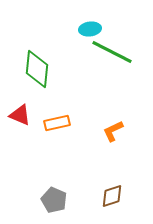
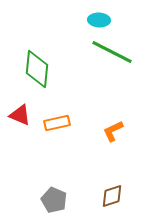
cyan ellipse: moved 9 px right, 9 px up; rotated 10 degrees clockwise
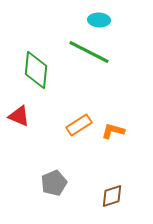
green line: moved 23 px left
green diamond: moved 1 px left, 1 px down
red triangle: moved 1 px left, 1 px down
orange rectangle: moved 22 px right, 2 px down; rotated 20 degrees counterclockwise
orange L-shape: rotated 40 degrees clockwise
gray pentagon: moved 17 px up; rotated 25 degrees clockwise
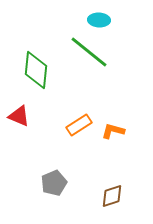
green line: rotated 12 degrees clockwise
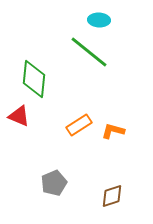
green diamond: moved 2 px left, 9 px down
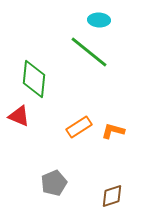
orange rectangle: moved 2 px down
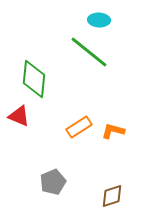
gray pentagon: moved 1 px left, 1 px up
